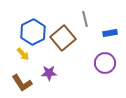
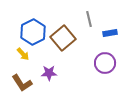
gray line: moved 4 px right
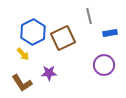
gray line: moved 3 px up
brown square: rotated 15 degrees clockwise
purple circle: moved 1 px left, 2 px down
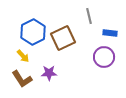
blue rectangle: rotated 16 degrees clockwise
yellow arrow: moved 2 px down
purple circle: moved 8 px up
brown L-shape: moved 4 px up
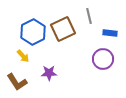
brown square: moved 9 px up
purple circle: moved 1 px left, 2 px down
brown L-shape: moved 5 px left, 3 px down
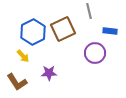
gray line: moved 5 px up
blue rectangle: moved 2 px up
purple circle: moved 8 px left, 6 px up
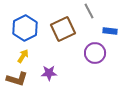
gray line: rotated 14 degrees counterclockwise
blue hexagon: moved 8 px left, 4 px up
yellow arrow: rotated 104 degrees counterclockwise
brown L-shape: moved 3 px up; rotated 40 degrees counterclockwise
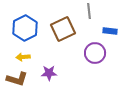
gray line: rotated 21 degrees clockwise
yellow arrow: moved 1 px down; rotated 128 degrees counterclockwise
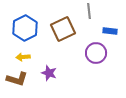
purple circle: moved 1 px right
purple star: rotated 21 degrees clockwise
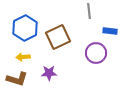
brown square: moved 5 px left, 8 px down
purple star: rotated 21 degrees counterclockwise
